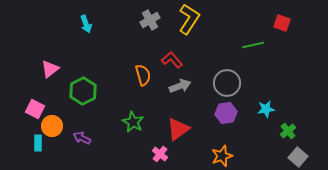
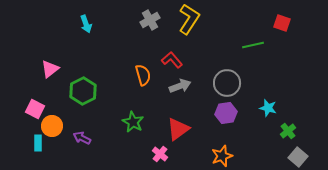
cyan star: moved 2 px right, 1 px up; rotated 24 degrees clockwise
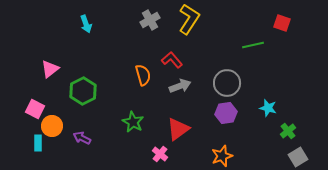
gray square: rotated 18 degrees clockwise
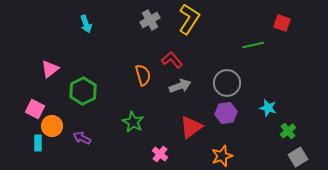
red triangle: moved 13 px right, 2 px up
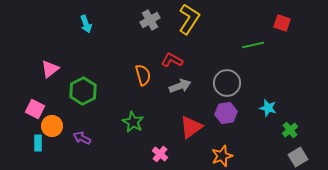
red L-shape: rotated 20 degrees counterclockwise
green cross: moved 2 px right, 1 px up
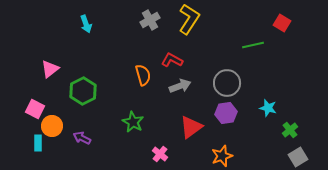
red square: rotated 12 degrees clockwise
